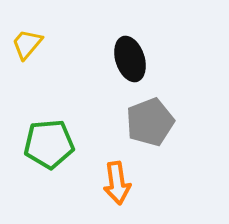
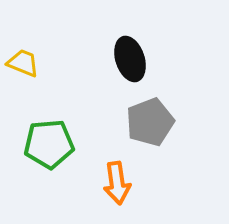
yellow trapezoid: moved 4 px left, 19 px down; rotated 72 degrees clockwise
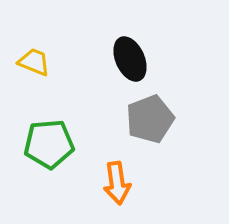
black ellipse: rotated 6 degrees counterclockwise
yellow trapezoid: moved 11 px right, 1 px up
gray pentagon: moved 3 px up
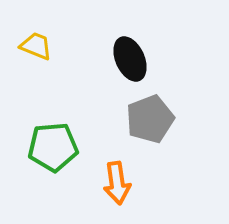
yellow trapezoid: moved 2 px right, 16 px up
green pentagon: moved 4 px right, 3 px down
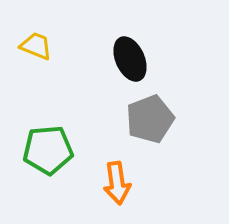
green pentagon: moved 5 px left, 3 px down
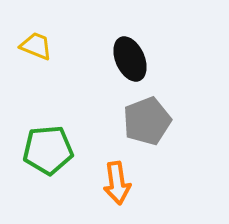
gray pentagon: moved 3 px left, 2 px down
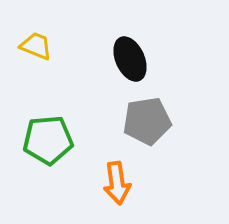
gray pentagon: rotated 12 degrees clockwise
green pentagon: moved 10 px up
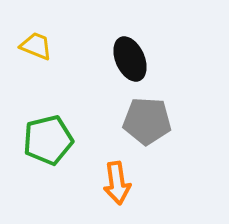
gray pentagon: rotated 12 degrees clockwise
green pentagon: rotated 9 degrees counterclockwise
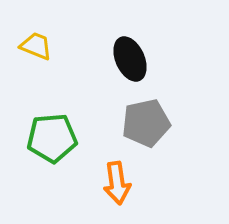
gray pentagon: moved 1 px left, 2 px down; rotated 15 degrees counterclockwise
green pentagon: moved 4 px right, 2 px up; rotated 9 degrees clockwise
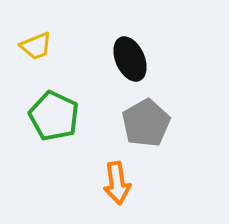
yellow trapezoid: rotated 136 degrees clockwise
gray pentagon: rotated 18 degrees counterclockwise
green pentagon: moved 2 px right, 22 px up; rotated 30 degrees clockwise
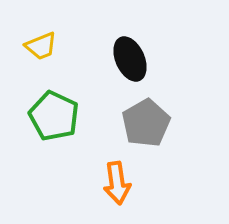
yellow trapezoid: moved 5 px right
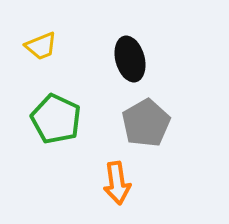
black ellipse: rotated 9 degrees clockwise
green pentagon: moved 2 px right, 3 px down
